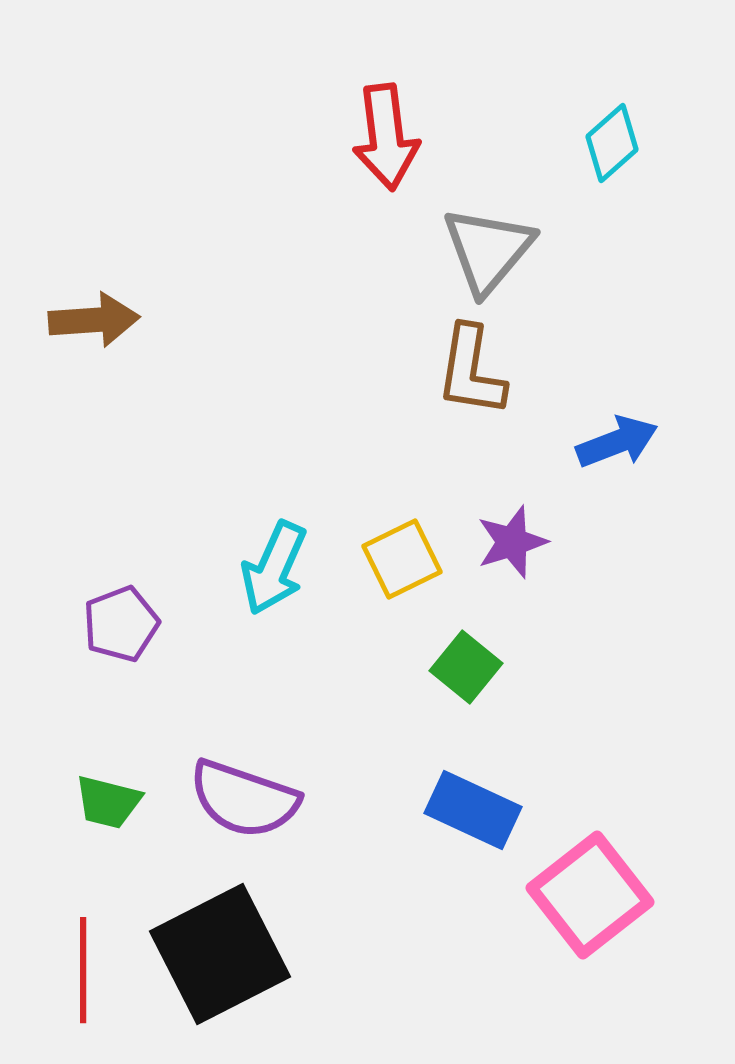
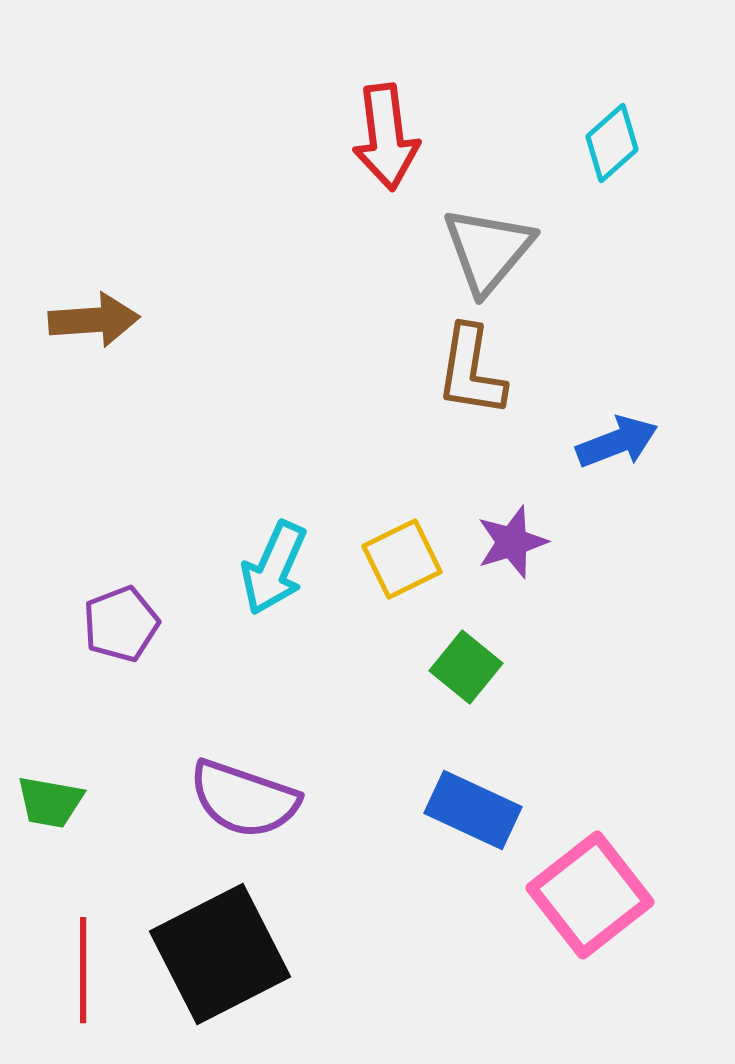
green trapezoid: moved 58 px left; rotated 4 degrees counterclockwise
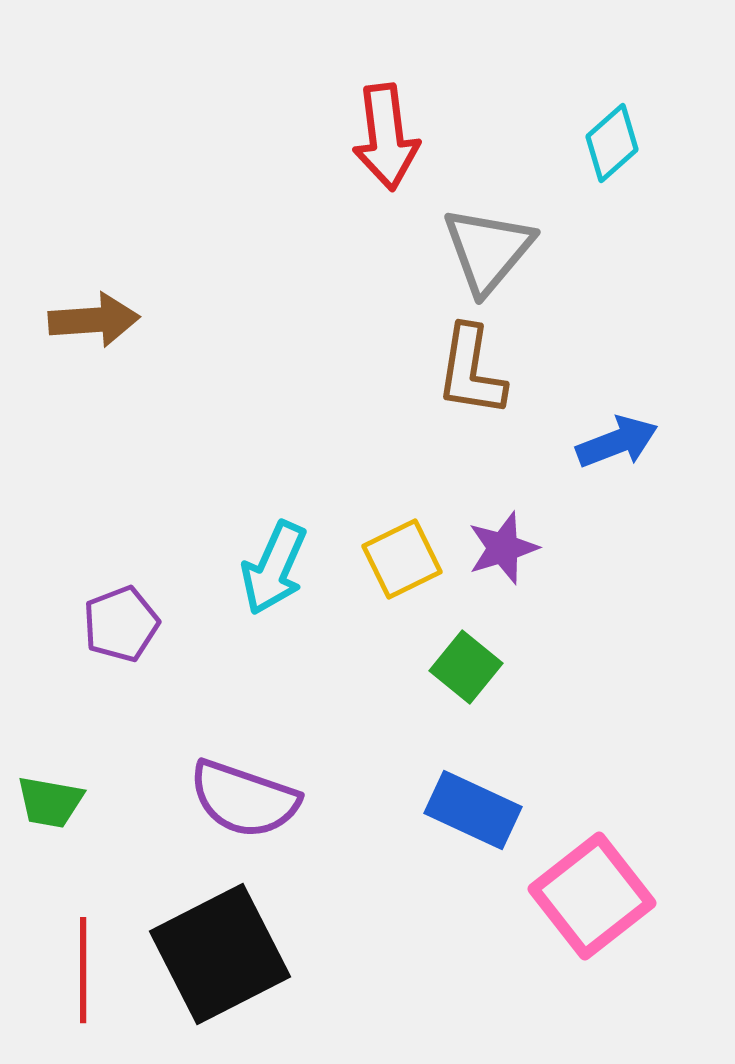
purple star: moved 9 px left, 6 px down
pink square: moved 2 px right, 1 px down
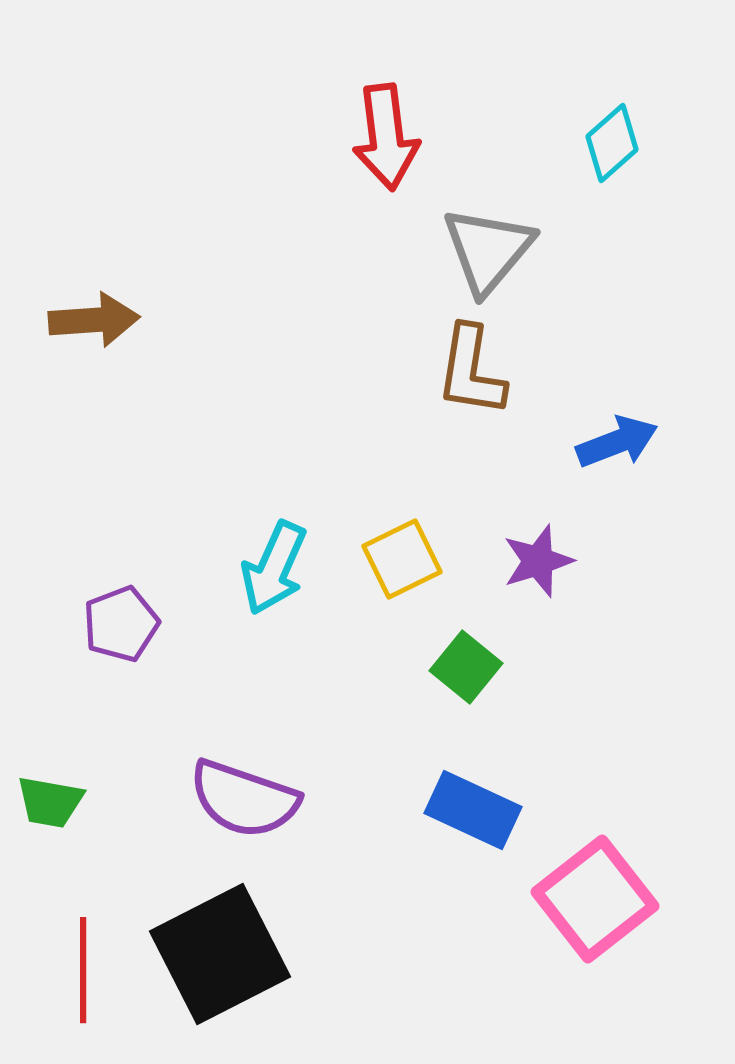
purple star: moved 35 px right, 13 px down
pink square: moved 3 px right, 3 px down
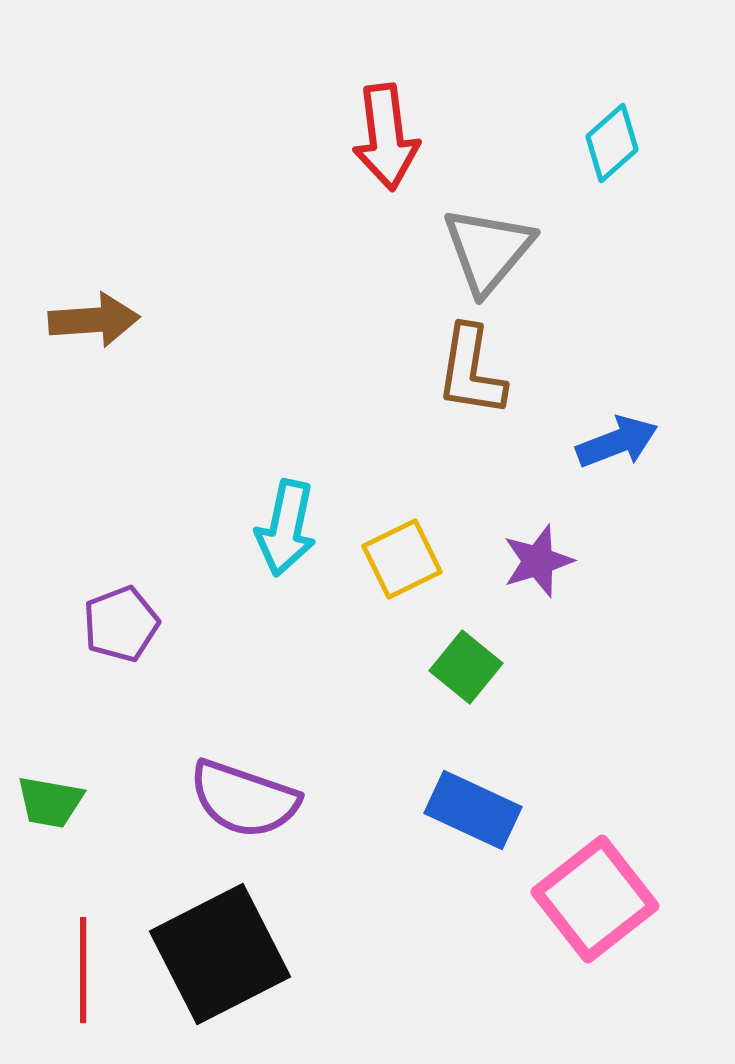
cyan arrow: moved 12 px right, 40 px up; rotated 12 degrees counterclockwise
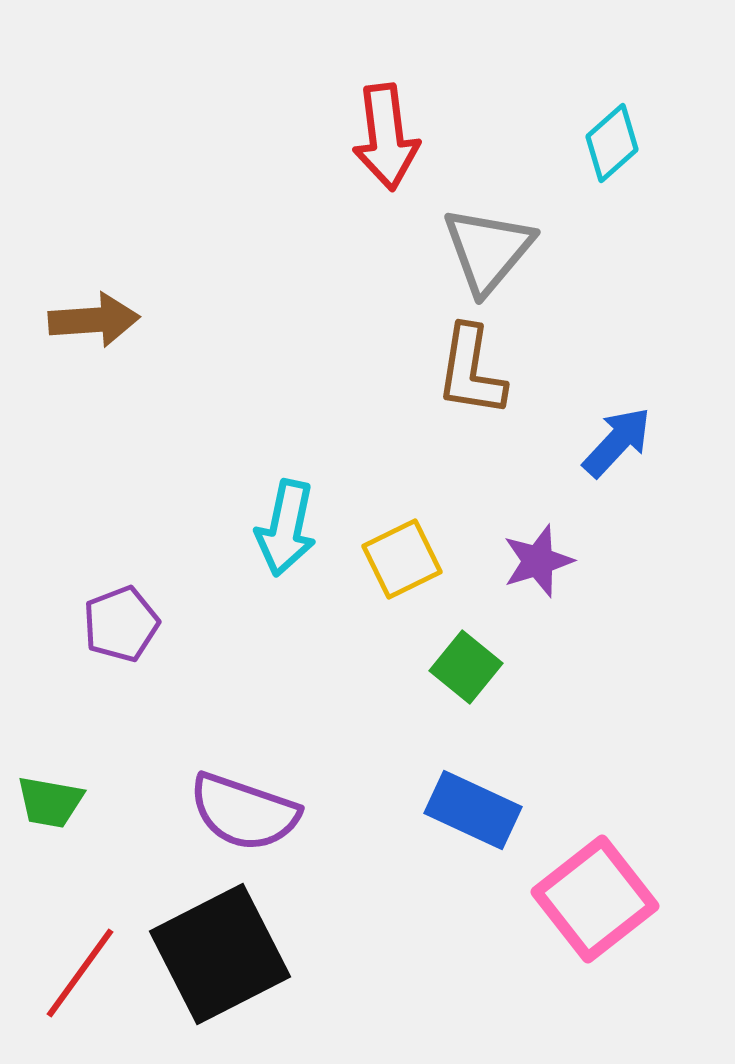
blue arrow: rotated 26 degrees counterclockwise
purple semicircle: moved 13 px down
red line: moved 3 px left, 3 px down; rotated 36 degrees clockwise
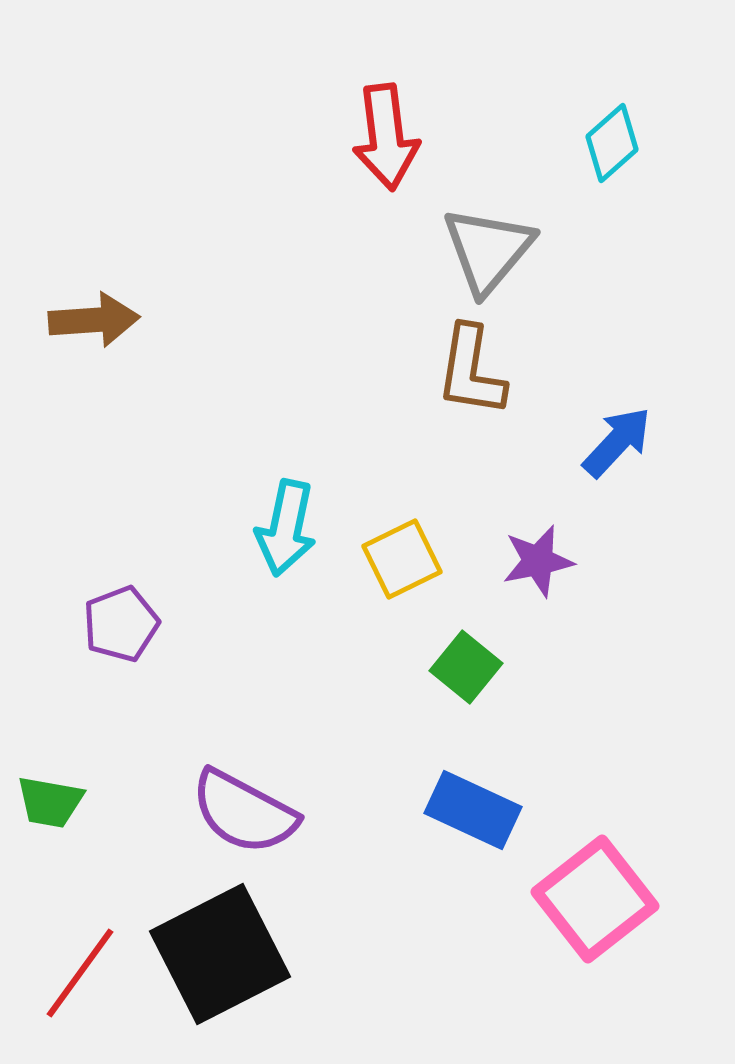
purple star: rotated 6 degrees clockwise
purple semicircle: rotated 9 degrees clockwise
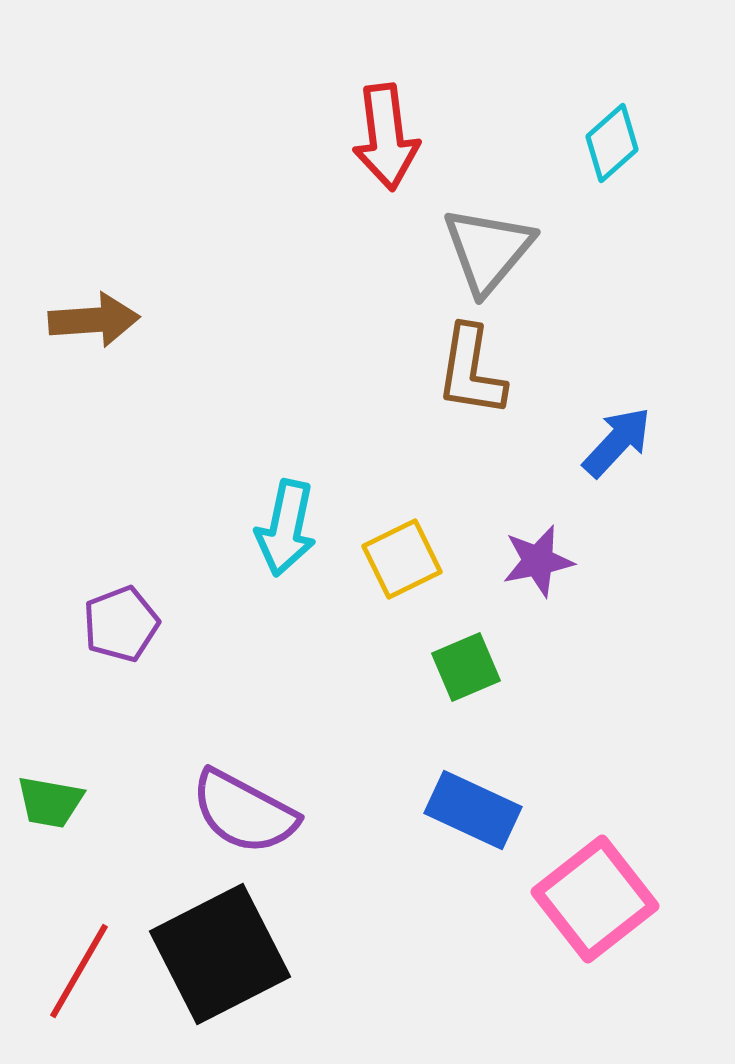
green square: rotated 28 degrees clockwise
red line: moved 1 px left, 2 px up; rotated 6 degrees counterclockwise
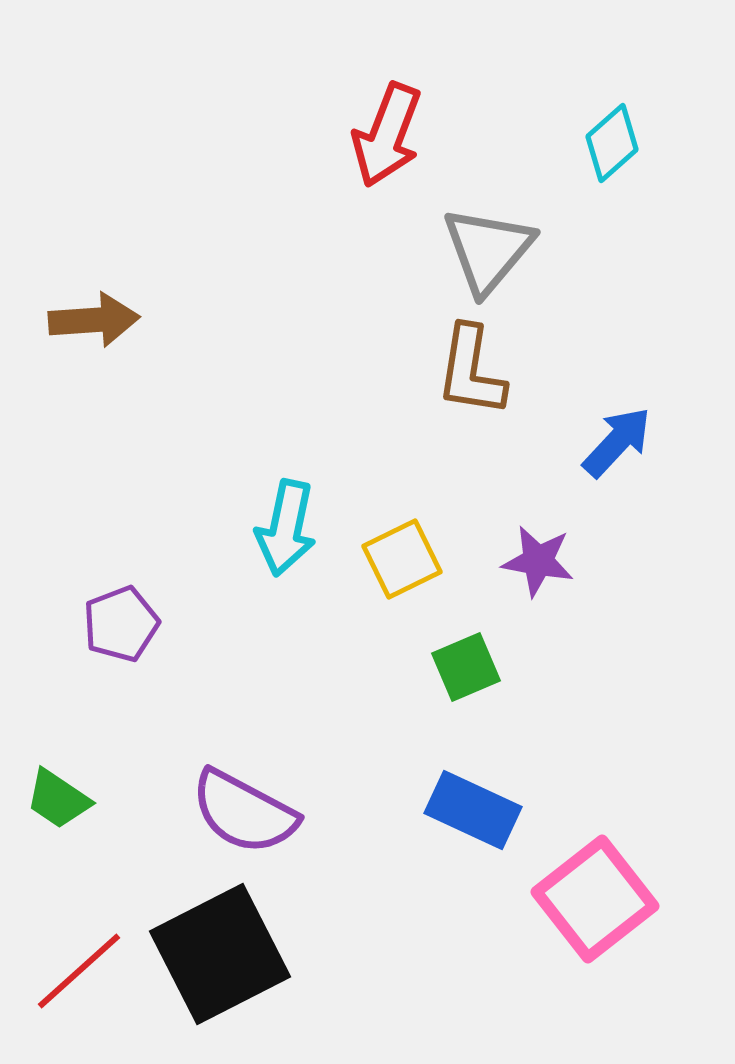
red arrow: moved 1 px right, 2 px up; rotated 28 degrees clockwise
purple star: rotated 22 degrees clockwise
green trapezoid: moved 8 px right, 3 px up; rotated 24 degrees clockwise
red line: rotated 18 degrees clockwise
